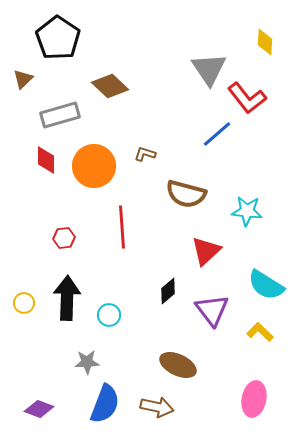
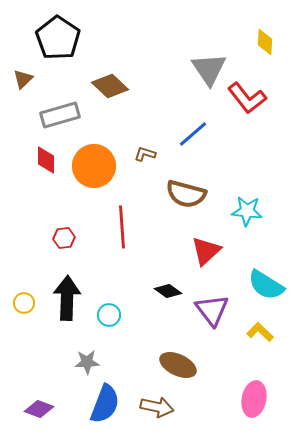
blue line: moved 24 px left
black diamond: rotated 76 degrees clockwise
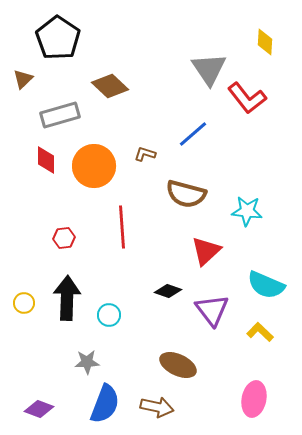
cyan semicircle: rotated 9 degrees counterclockwise
black diamond: rotated 16 degrees counterclockwise
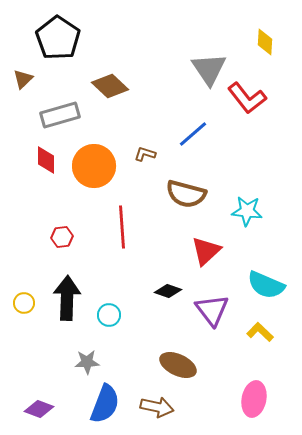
red hexagon: moved 2 px left, 1 px up
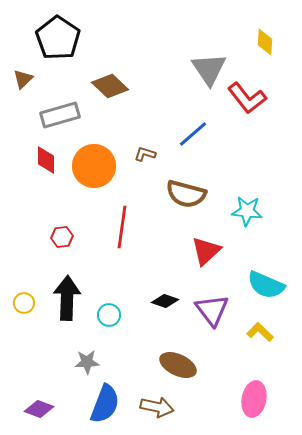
red line: rotated 12 degrees clockwise
black diamond: moved 3 px left, 10 px down
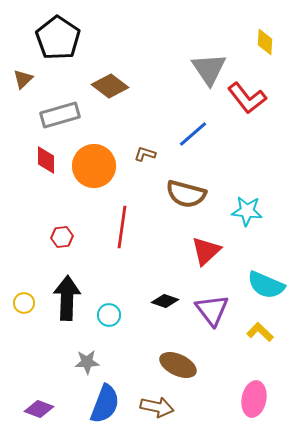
brown diamond: rotated 6 degrees counterclockwise
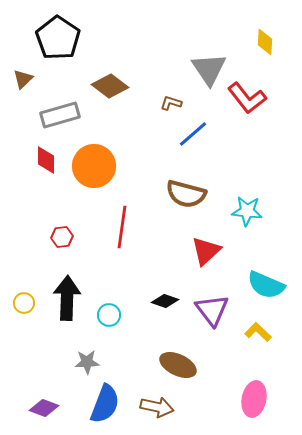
brown L-shape: moved 26 px right, 51 px up
yellow L-shape: moved 2 px left
purple diamond: moved 5 px right, 1 px up
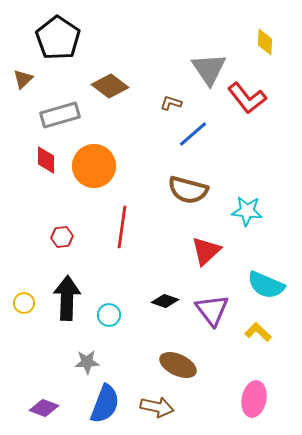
brown semicircle: moved 2 px right, 4 px up
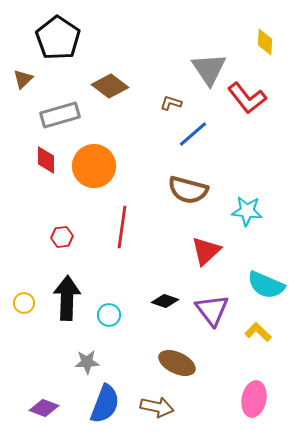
brown ellipse: moved 1 px left, 2 px up
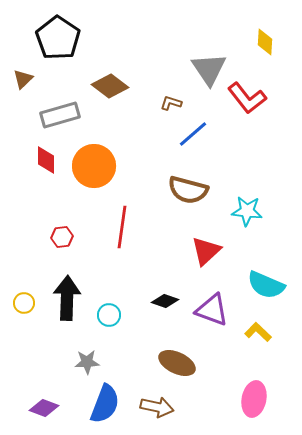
purple triangle: rotated 33 degrees counterclockwise
